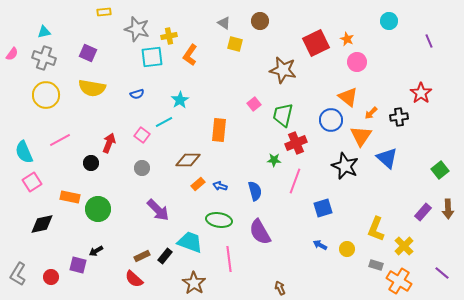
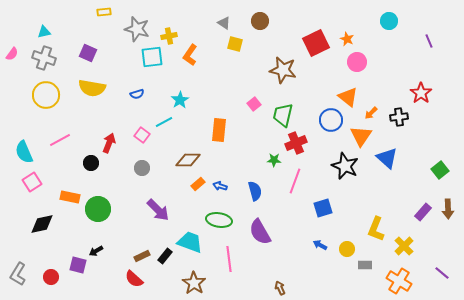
gray rectangle at (376, 265): moved 11 px left; rotated 16 degrees counterclockwise
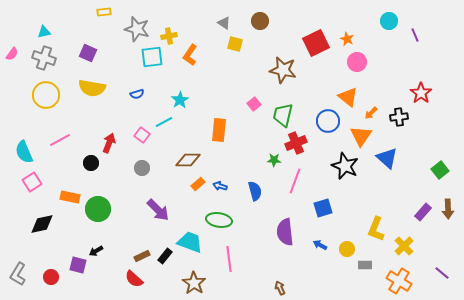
purple line at (429, 41): moved 14 px left, 6 px up
blue circle at (331, 120): moved 3 px left, 1 px down
purple semicircle at (260, 232): moved 25 px right; rotated 24 degrees clockwise
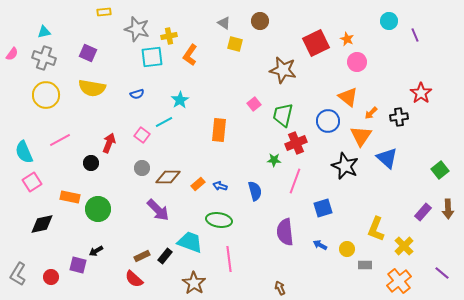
brown diamond at (188, 160): moved 20 px left, 17 px down
orange cross at (399, 281): rotated 20 degrees clockwise
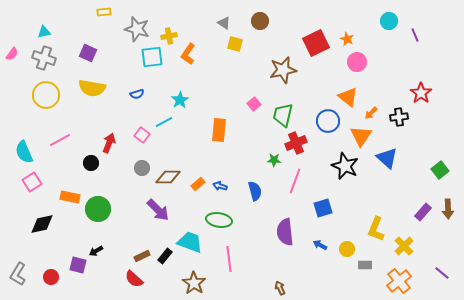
orange L-shape at (190, 55): moved 2 px left, 1 px up
brown star at (283, 70): rotated 24 degrees counterclockwise
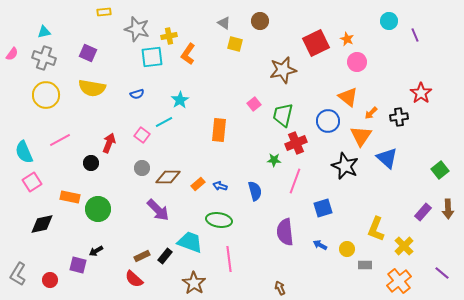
red circle at (51, 277): moved 1 px left, 3 px down
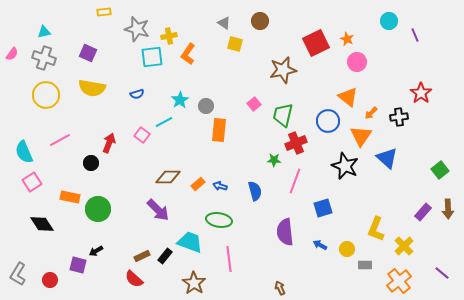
gray circle at (142, 168): moved 64 px right, 62 px up
black diamond at (42, 224): rotated 70 degrees clockwise
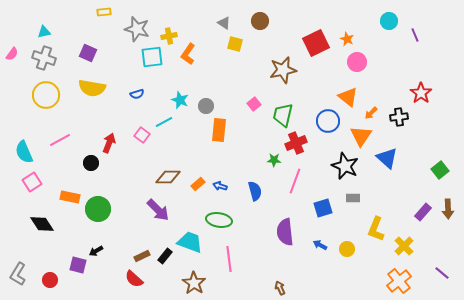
cyan star at (180, 100): rotated 18 degrees counterclockwise
gray rectangle at (365, 265): moved 12 px left, 67 px up
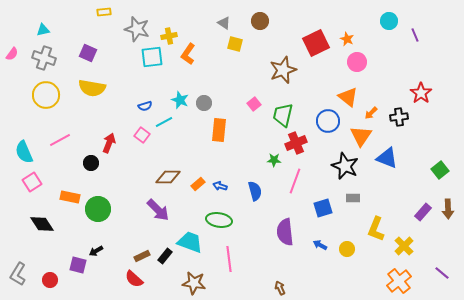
cyan triangle at (44, 32): moved 1 px left, 2 px up
brown star at (283, 70): rotated 8 degrees counterclockwise
blue semicircle at (137, 94): moved 8 px right, 12 px down
gray circle at (206, 106): moved 2 px left, 3 px up
blue triangle at (387, 158): rotated 20 degrees counterclockwise
brown star at (194, 283): rotated 25 degrees counterclockwise
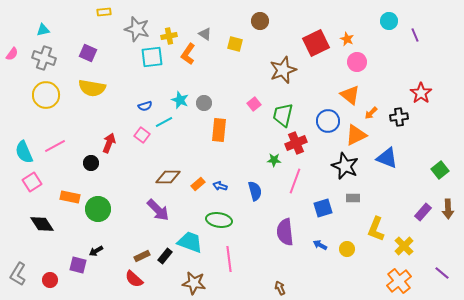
gray triangle at (224, 23): moved 19 px left, 11 px down
orange triangle at (348, 97): moved 2 px right, 2 px up
orange triangle at (361, 136): moved 5 px left, 1 px up; rotated 30 degrees clockwise
pink line at (60, 140): moved 5 px left, 6 px down
